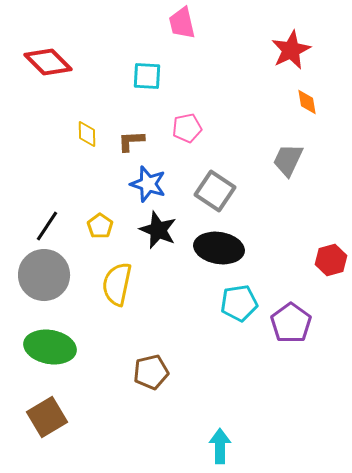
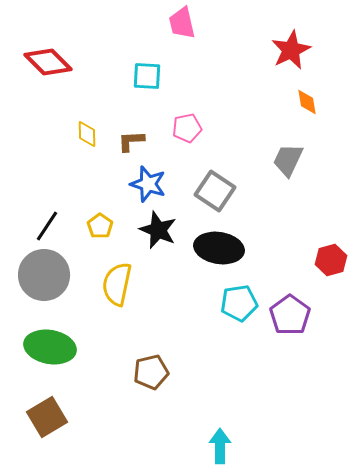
purple pentagon: moved 1 px left, 8 px up
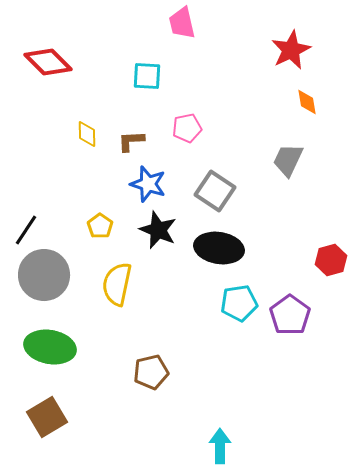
black line: moved 21 px left, 4 px down
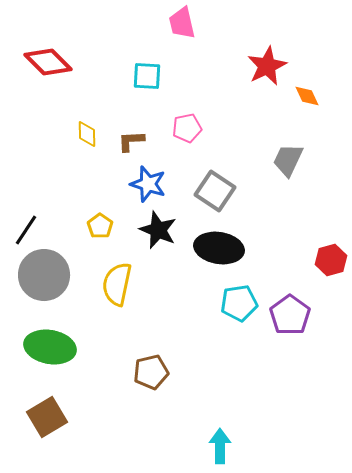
red star: moved 24 px left, 16 px down
orange diamond: moved 6 px up; rotated 16 degrees counterclockwise
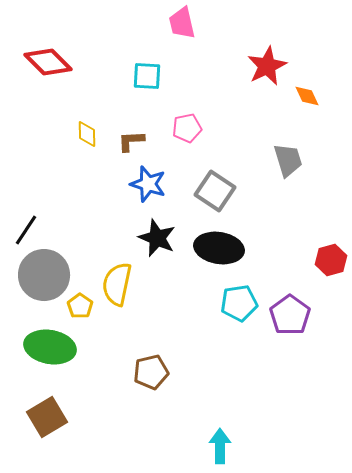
gray trapezoid: rotated 138 degrees clockwise
yellow pentagon: moved 20 px left, 80 px down
black star: moved 1 px left, 8 px down
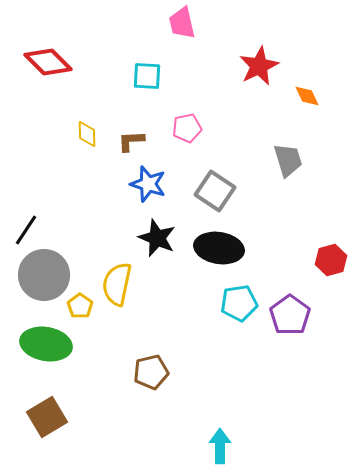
red star: moved 8 px left
green ellipse: moved 4 px left, 3 px up
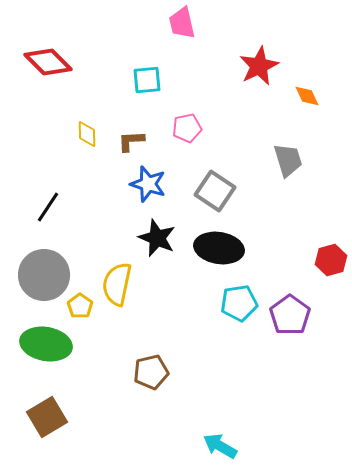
cyan square: moved 4 px down; rotated 8 degrees counterclockwise
black line: moved 22 px right, 23 px up
cyan arrow: rotated 60 degrees counterclockwise
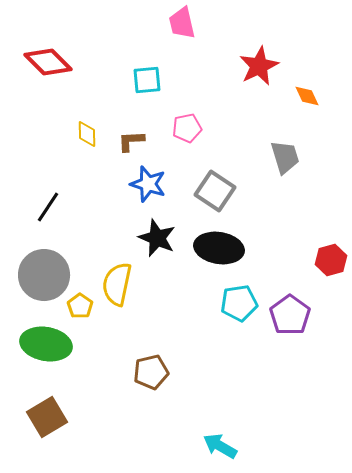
gray trapezoid: moved 3 px left, 3 px up
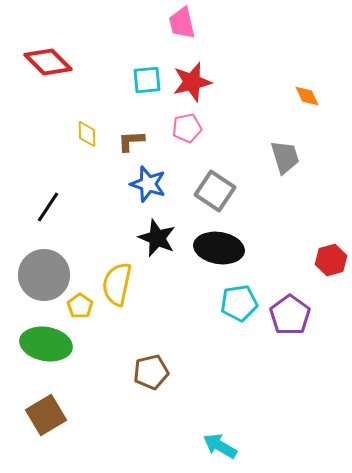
red star: moved 67 px left, 16 px down; rotated 12 degrees clockwise
brown square: moved 1 px left, 2 px up
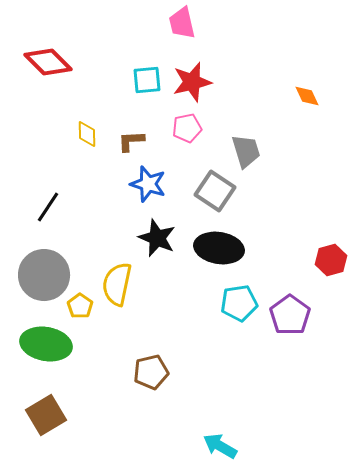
gray trapezoid: moved 39 px left, 6 px up
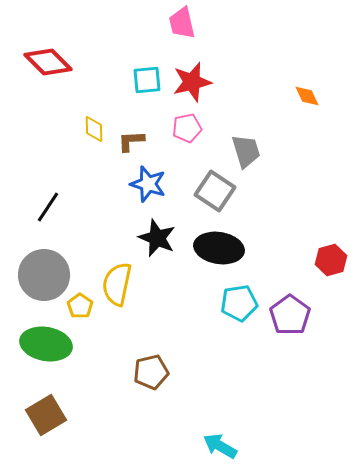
yellow diamond: moved 7 px right, 5 px up
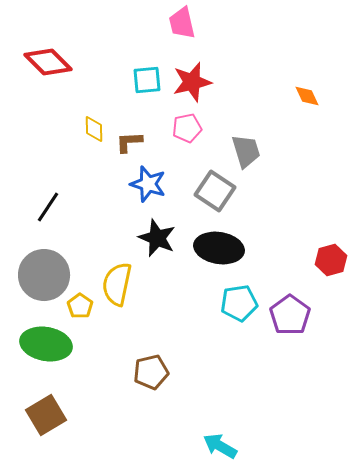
brown L-shape: moved 2 px left, 1 px down
